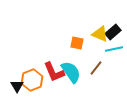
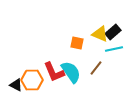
orange hexagon: rotated 20 degrees clockwise
black triangle: moved 1 px left, 1 px up; rotated 32 degrees counterclockwise
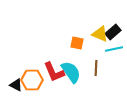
brown line: rotated 35 degrees counterclockwise
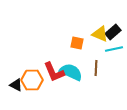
cyan semicircle: rotated 30 degrees counterclockwise
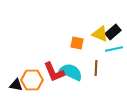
black triangle: rotated 16 degrees counterclockwise
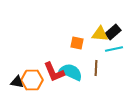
yellow triangle: rotated 18 degrees counterclockwise
black triangle: moved 1 px right, 3 px up
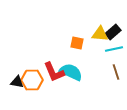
brown line: moved 20 px right, 4 px down; rotated 21 degrees counterclockwise
